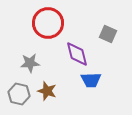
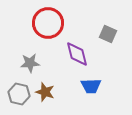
blue trapezoid: moved 6 px down
brown star: moved 2 px left, 1 px down
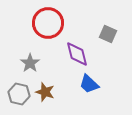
gray star: rotated 30 degrees counterclockwise
blue trapezoid: moved 2 px left, 2 px up; rotated 45 degrees clockwise
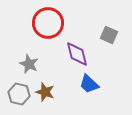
gray square: moved 1 px right, 1 px down
gray star: moved 1 px left, 1 px down; rotated 12 degrees counterclockwise
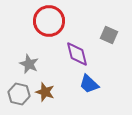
red circle: moved 1 px right, 2 px up
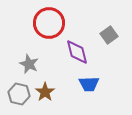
red circle: moved 2 px down
gray square: rotated 30 degrees clockwise
purple diamond: moved 2 px up
blue trapezoid: rotated 45 degrees counterclockwise
brown star: rotated 18 degrees clockwise
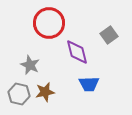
gray star: moved 1 px right, 1 px down
brown star: rotated 24 degrees clockwise
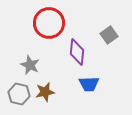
purple diamond: rotated 20 degrees clockwise
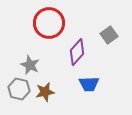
purple diamond: rotated 36 degrees clockwise
gray hexagon: moved 5 px up
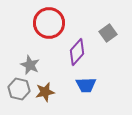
gray square: moved 1 px left, 2 px up
blue trapezoid: moved 3 px left, 1 px down
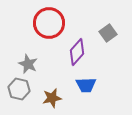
gray star: moved 2 px left, 1 px up
brown star: moved 7 px right, 6 px down
